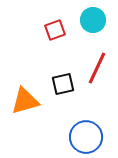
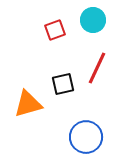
orange triangle: moved 3 px right, 3 px down
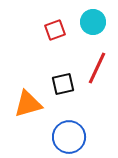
cyan circle: moved 2 px down
blue circle: moved 17 px left
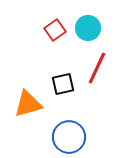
cyan circle: moved 5 px left, 6 px down
red square: rotated 15 degrees counterclockwise
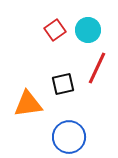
cyan circle: moved 2 px down
orange triangle: rotated 8 degrees clockwise
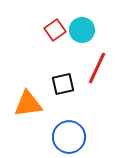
cyan circle: moved 6 px left
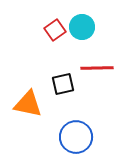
cyan circle: moved 3 px up
red line: rotated 64 degrees clockwise
orange triangle: rotated 20 degrees clockwise
blue circle: moved 7 px right
